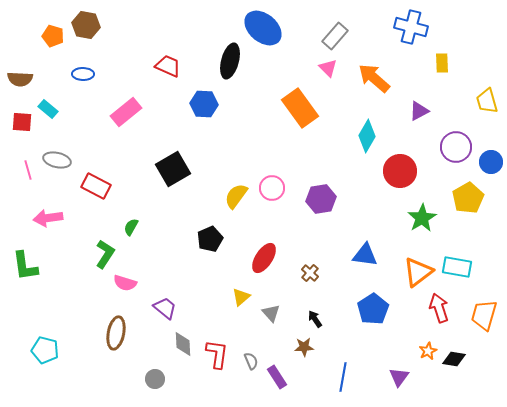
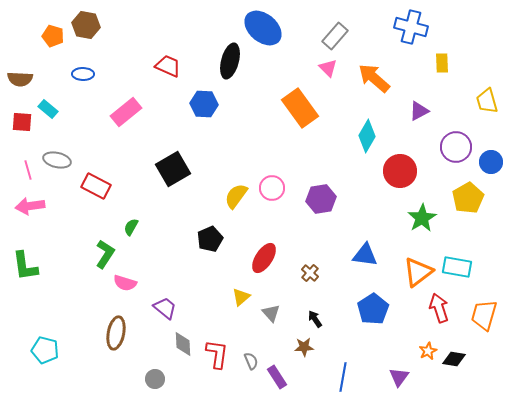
pink arrow at (48, 218): moved 18 px left, 12 px up
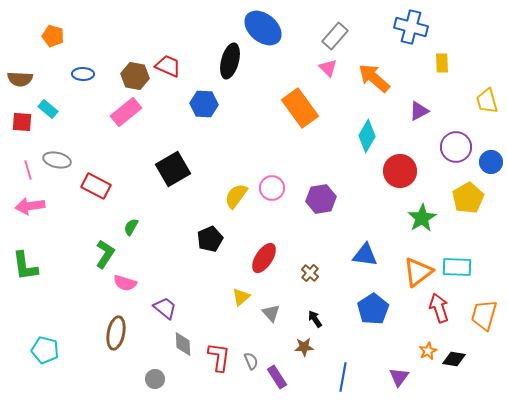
brown hexagon at (86, 25): moved 49 px right, 51 px down
cyan rectangle at (457, 267): rotated 8 degrees counterclockwise
red L-shape at (217, 354): moved 2 px right, 3 px down
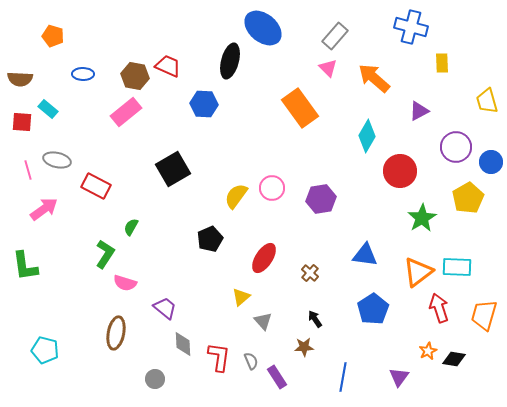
pink arrow at (30, 206): moved 14 px right, 3 px down; rotated 152 degrees clockwise
gray triangle at (271, 313): moved 8 px left, 8 px down
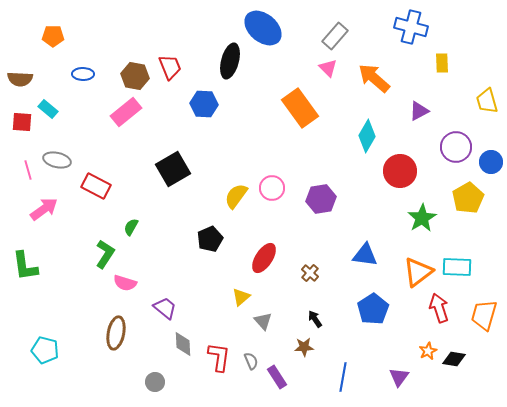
orange pentagon at (53, 36): rotated 15 degrees counterclockwise
red trapezoid at (168, 66): moved 2 px right, 1 px down; rotated 44 degrees clockwise
gray circle at (155, 379): moved 3 px down
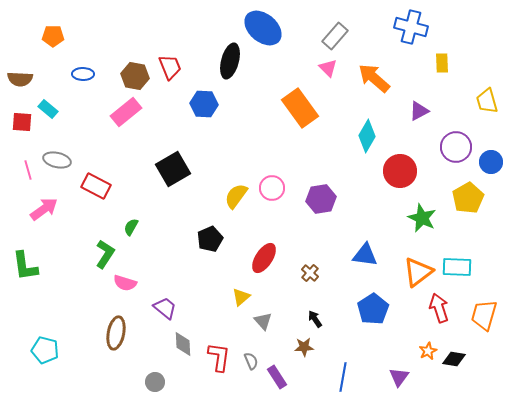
green star at (422, 218): rotated 16 degrees counterclockwise
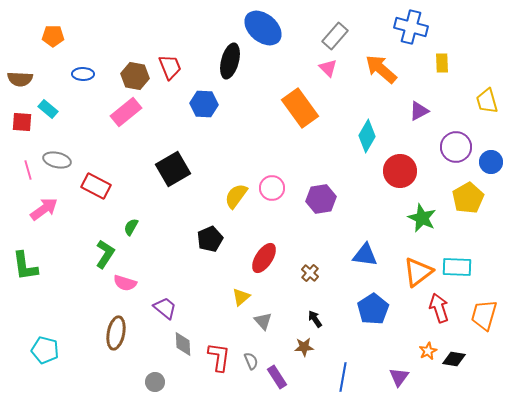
orange arrow at (374, 78): moved 7 px right, 9 px up
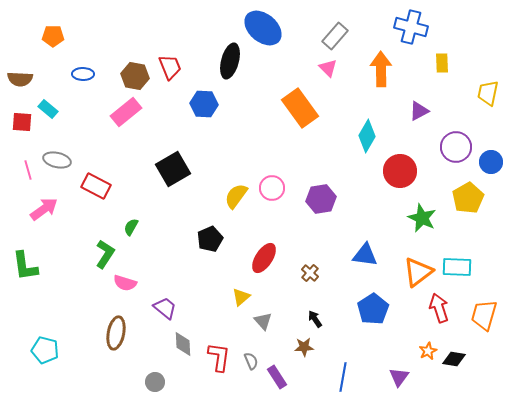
orange arrow at (381, 69): rotated 48 degrees clockwise
yellow trapezoid at (487, 101): moved 1 px right, 8 px up; rotated 28 degrees clockwise
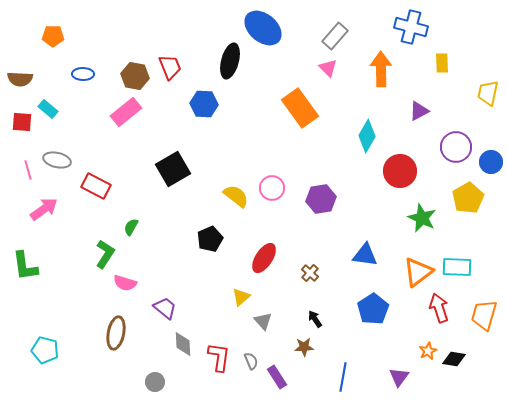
yellow semicircle at (236, 196): rotated 92 degrees clockwise
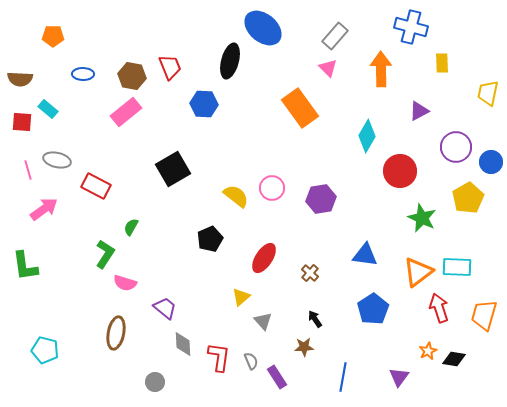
brown hexagon at (135, 76): moved 3 px left
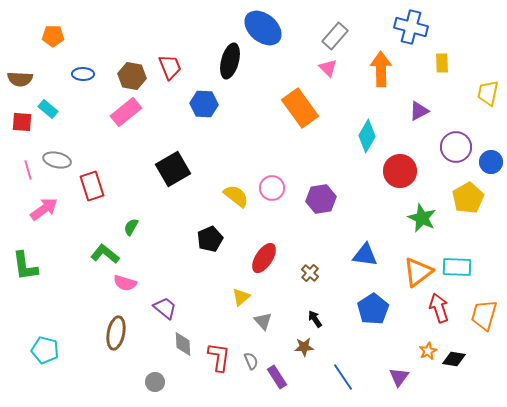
red rectangle at (96, 186): moved 4 px left; rotated 44 degrees clockwise
green L-shape at (105, 254): rotated 84 degrees counterclockwise
blue line at (343, 377): rotated 44 degrees counterclockwise
